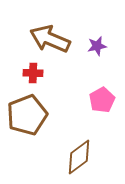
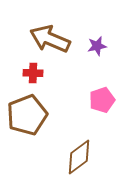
pink pentagon: rotated 10 degrees clockwise
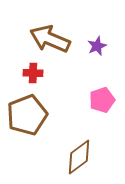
purple star: rotated 12 degrees counterclockwise
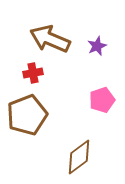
red cross: rotated 12 degrees counterclockwise
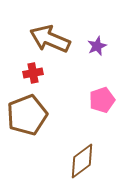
brown diamond: moved 3 px right, 4 px down
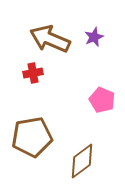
purple star: moved 3 px left, 9 px up
pink pentagon: rotated 30 degrees counterclockwise
brown pentagon: moved 5 px right, 22 px down; rotated 12 degrees clockwise
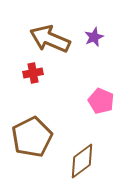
pink pentagon: moved 1 px left, 1 px down
brown pentagon: rotated 18 degrees counterclockwise
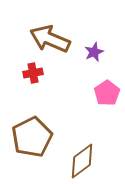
purple star: moved 15 px down
pink pentagon: moved 6 px right, 8 px up; rotated 15 degrees clockwise
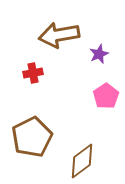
brown arrow: moved 9 px right, 4 px up; rotated 33 degrees counterclockwise
purple star: moved 5 px right, 2 px down
pink pentagon: moved 1 px left, 3 px down
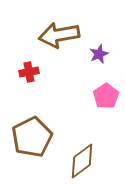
red cross: moved 4 px left, 1 px up
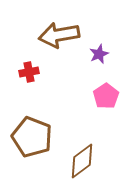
brown pentagon: rotated 24 degrees counterclockwise
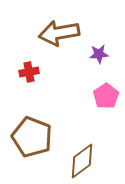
brown arrow: moved 2 px up
purple star: rotated 18 degrees clockwise
